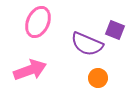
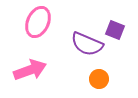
orange circle: moved 1 px right, 1 px down
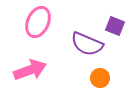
purple square: moved 4 px up
orange circle: moved 1 px right, 1 px up
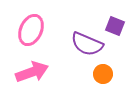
pink ellipse: moved 7 px left, 8 px down
pink arrow: moved 2 px right, 2 px down
orange circle: moved 3 px right, 4 px up
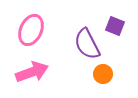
purple semicircle: rotated 40 degrees clockwise
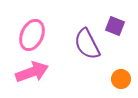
pink ellipse: moved 1 px right, 5 px down
orange circle: moved 18 px right, 5 px down
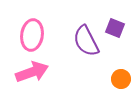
purple square: moved 2 px down
pink ellipse: rotated 16 degrees counterclockwise
purple semicircle: moved 1 px left, 3 px up
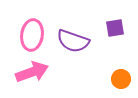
purple square: rotated 30 degrees counterclockwise
purple semicircle: moved 13 px left; rotated 44 degrees counterclockwise
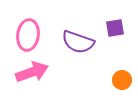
pink ellipse: moved 4 px left
purple semicircle: moved 5 px right, 1 px down
orange circle: moved 1 px right, 1 px down
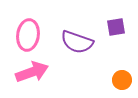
purple square: moved 1 px right, 1 px up
purple semicircle: moved 1 px left
